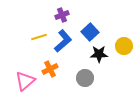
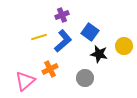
blue square: rotated 12 degrees counterclockwise
black star: rotated 12 degrees clockwise
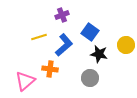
blue L-shape: moved 1 px right, 4 px down
yellow circle: moved 2 px right, 1 px up
orange cross: rotated 35 degrees clockwise
gray circle: moved 5 px right
